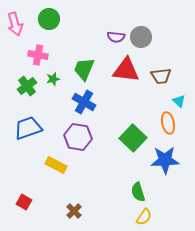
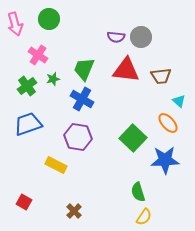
pink cross: rotated 24 degrees clockwise
blue cross: moved 2 px left, 3 px up
orange ellipse: rotated 30 degrees counterclockwise
blue trapezoid: moved 4 px up
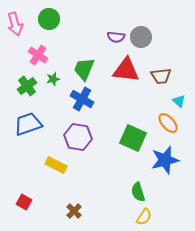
green square: rotated 20 degrees counterclockwise
blue star: rotated 12 degrees counterclockwise
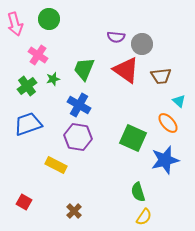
gray circle: moved 1 px right, 7 px down
red triangle: rotated 28 degrees clockwise
blue cross: moved 3 px left, 6 px down
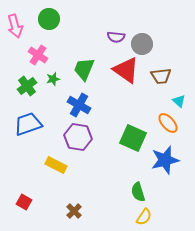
pink arrow: moved 2 px down
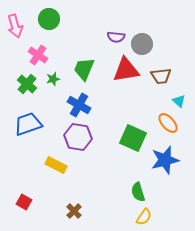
red triangle: rotated 44 degrees counterclockwise
green cross: moved 2 px up; rotated 12 degrees counterclockwise
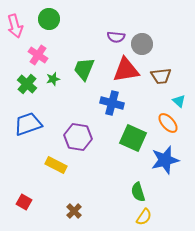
blue cross: moved 33 px right, 2 px up; rotated 15 degrees counterclockwise
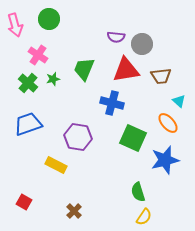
pink arrow: moved 1 px up
green cross: moved 1 px right, 1 px up
